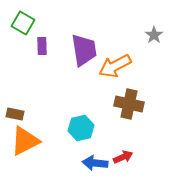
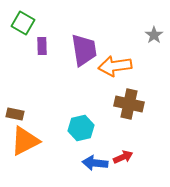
orange arrow: rotated 20 degrees clockwise
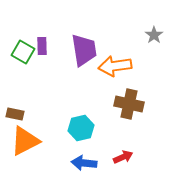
green square: moved 29 px down
blue arrow: moved 11 px left
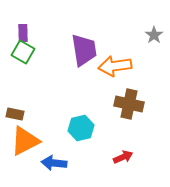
purple rectangle: moved 19 px left, 13 px up
blue arrow: moved 30 px left
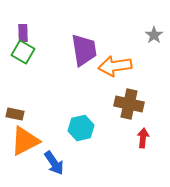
red arrow: moved 20 px right, 19 px up; rotated 60 degrees counterclockwise
blue arrow: rotated 130 degrees counterclockwise
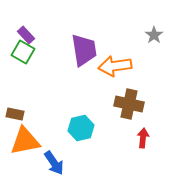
purple rectangle: moved 3 px right, 2 px down; rotated 42 degrees counterclockwise
orange triangle: rotated 16 degrees clockwise
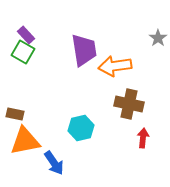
gray star: moved 4 px right, 3 px down
